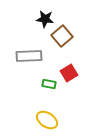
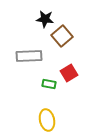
yellow ellipse: rotated 45 degrees clockwise
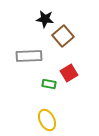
brown square: moved 1 px right
yellow ellipse: rotated 15 degrees counterclockwise
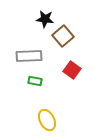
red square: moved 3 px right, 3 px up; rotated 24 degrees counterclockwise
green rectangle: moved 14 px left, 3 px up
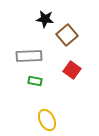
brown square: moved 4 px right, 1 px up
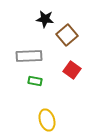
yellow ellipse: rotated 10 degrees clockwise
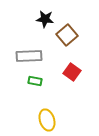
red square: moved 2 px down
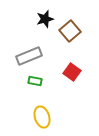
black star: rotated 24 degrees counterclockwise
brown square: moved 3 px right, 4 px up
gray rectangle: rotated 20 degrees counterclockwise
yellow ellipse: moved 5 px left, 3 px up
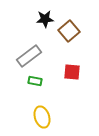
black star: rotated 12 degrees clockwise
brown square: moved 1 px left
gray rectangle: rotated 15 degrees counterclockwise
red square: rotated 30 degrees counterclockwise
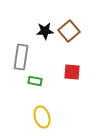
black star: moved 12 px down
gray rectangle: moved 8 px left, 1 px down; rotated 45 degrees counterclockwise
